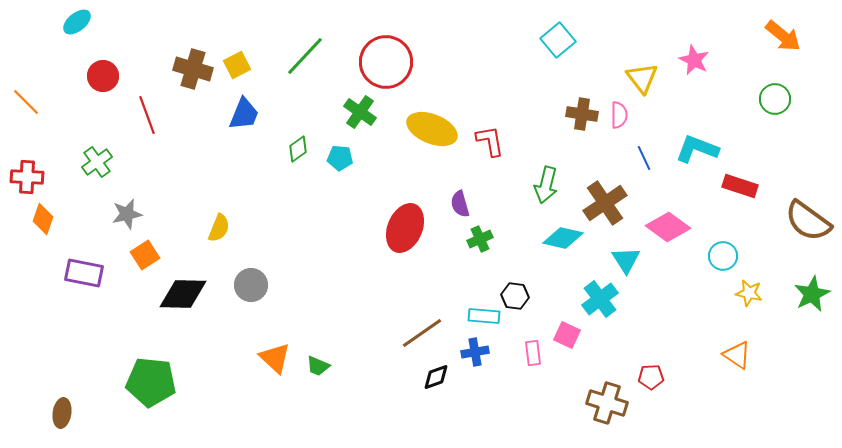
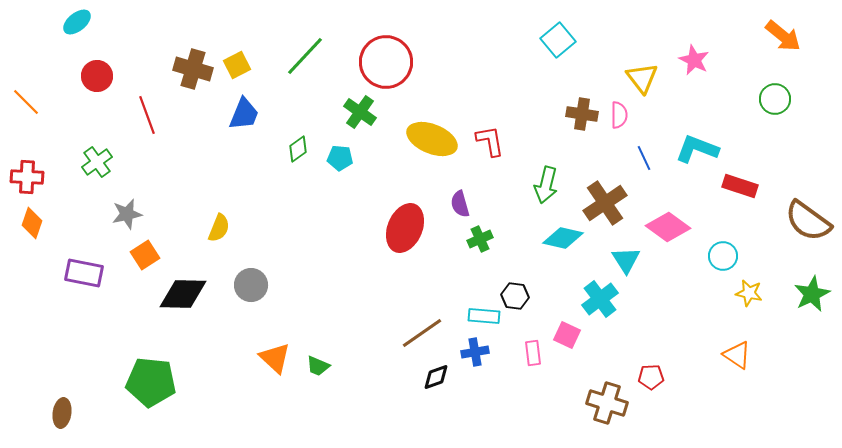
red circle at (103, 76): moved 6 px left
yellow ellipse at (432, 129): moved 10 px down
orange diamond at (43, 219): moved 11 px left, 4 px down
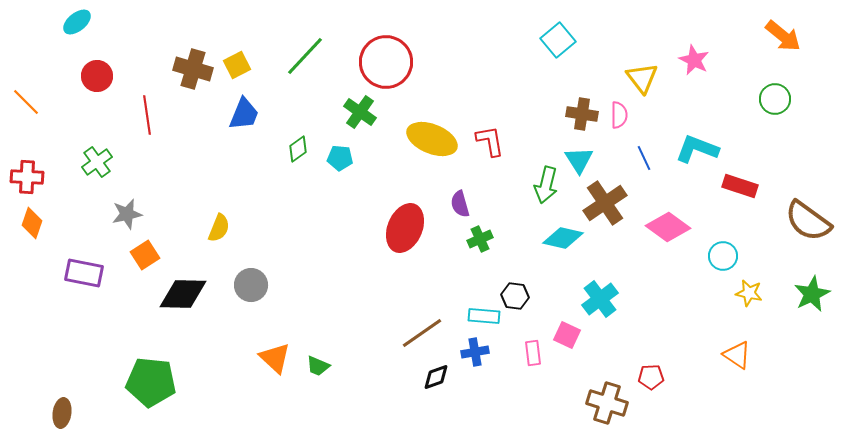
red line at (147, 115): rotated 12 degrees clockwise
cyan triangle at (626, 260): moved 47 px left, 100 px up
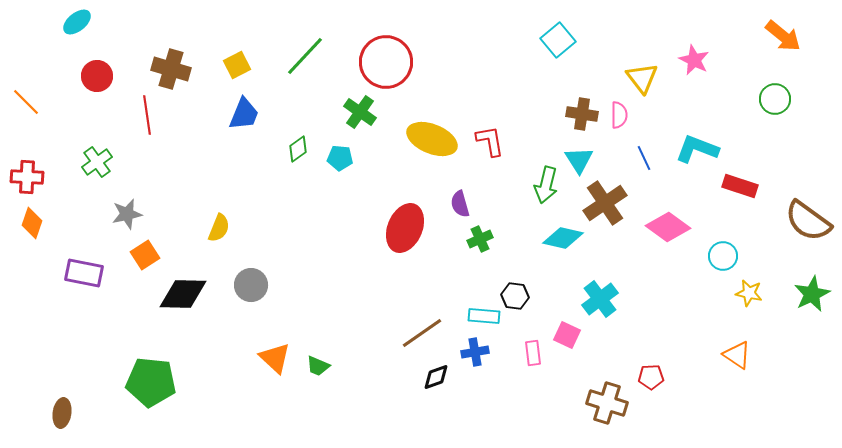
brown cross at (193, 69): moved 22 px left
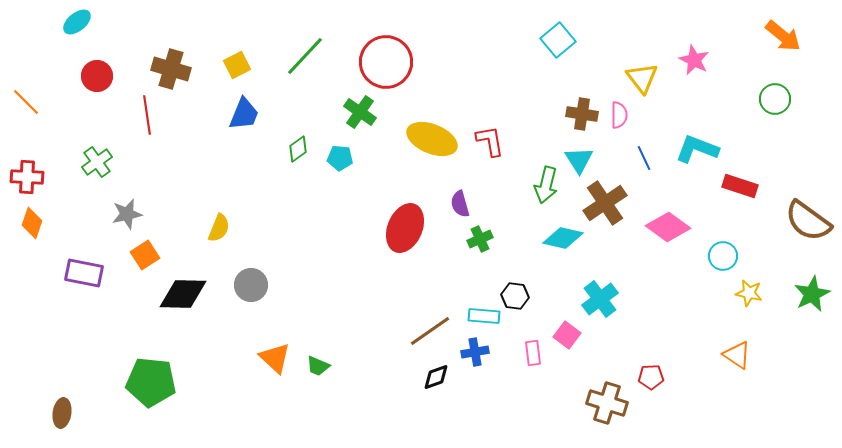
brown line at (422, 333): moved 8 px right, 2 px up
pink square at (567, 335): rotated 12 degrees clockwise
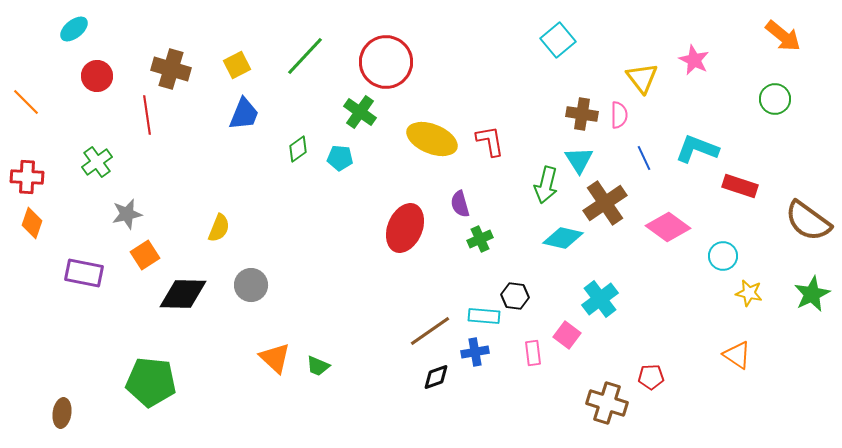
cyan ellipse at (77, 22): moved 3 px left, 7 px down
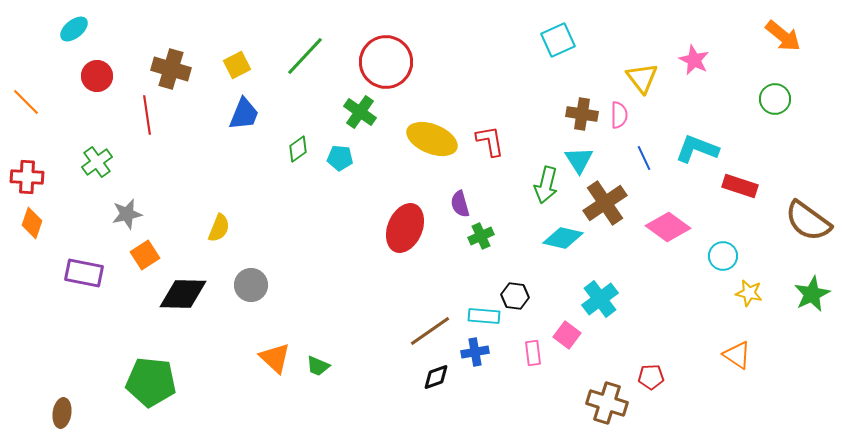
cyan square at (558, 40): rotated 16 degrees clockwise
green cross at (480, 239): moved 1 px right, 3 px up
